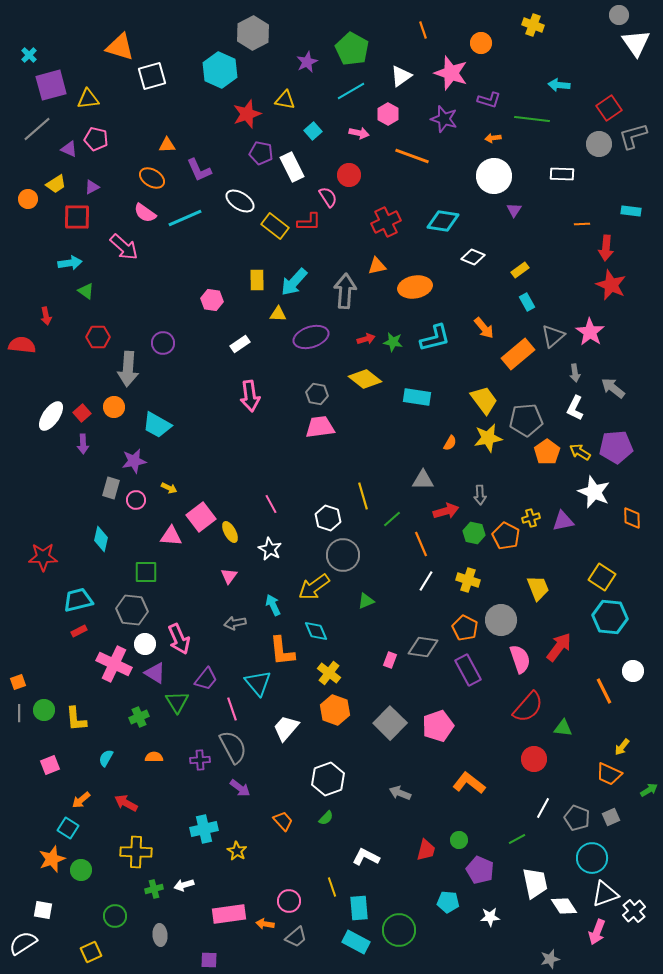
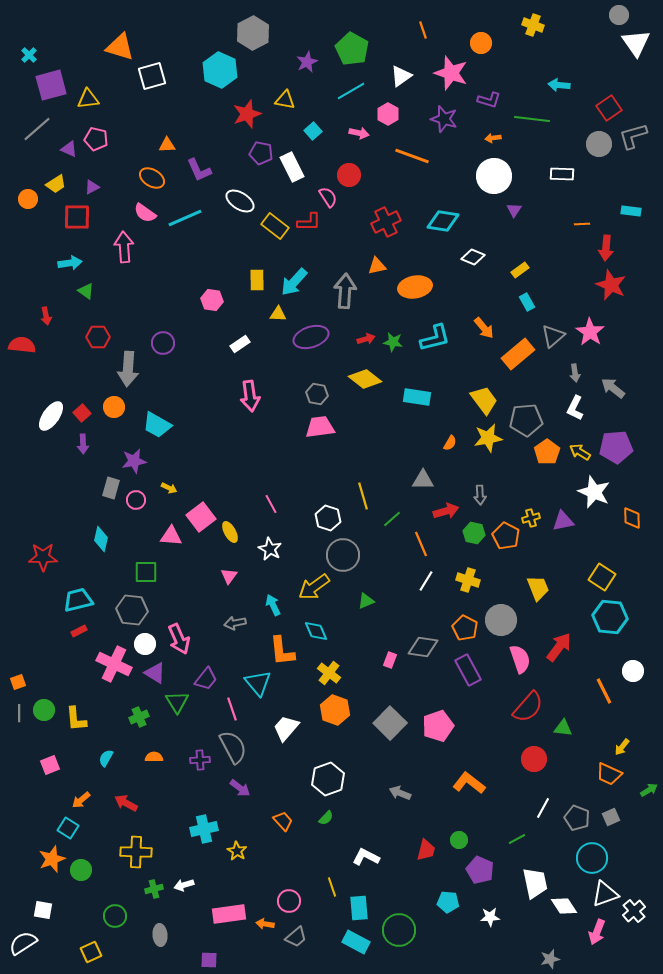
pink arrow at (124, 247): rotated 136 degrees counterclockwise
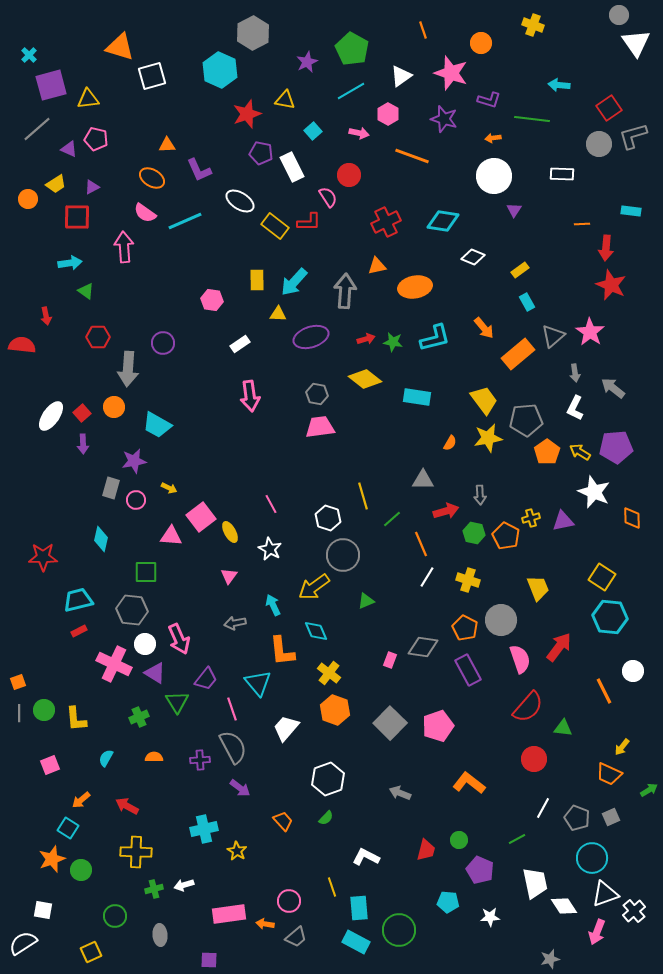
cyan line at (185, 218): moved 3 px down
white line at (426, 581): moved 1 px right, 4 px up
red arrow at (126, 803): moved 1 px right, 3 px down
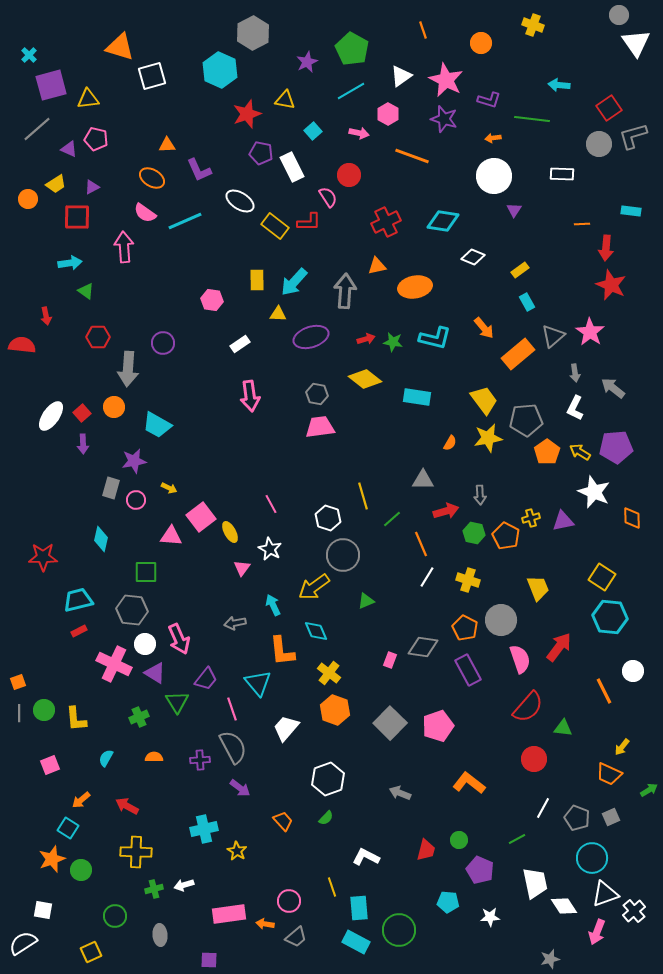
pink star at (451, 73): moved 5 px left, 7 px down; rotated 8 degrees clockwise
cyan L-shape at (435, 338): rotated 28 degrees clockwise
pink triangle at (229, 576): moved 13 px right, 8 px up
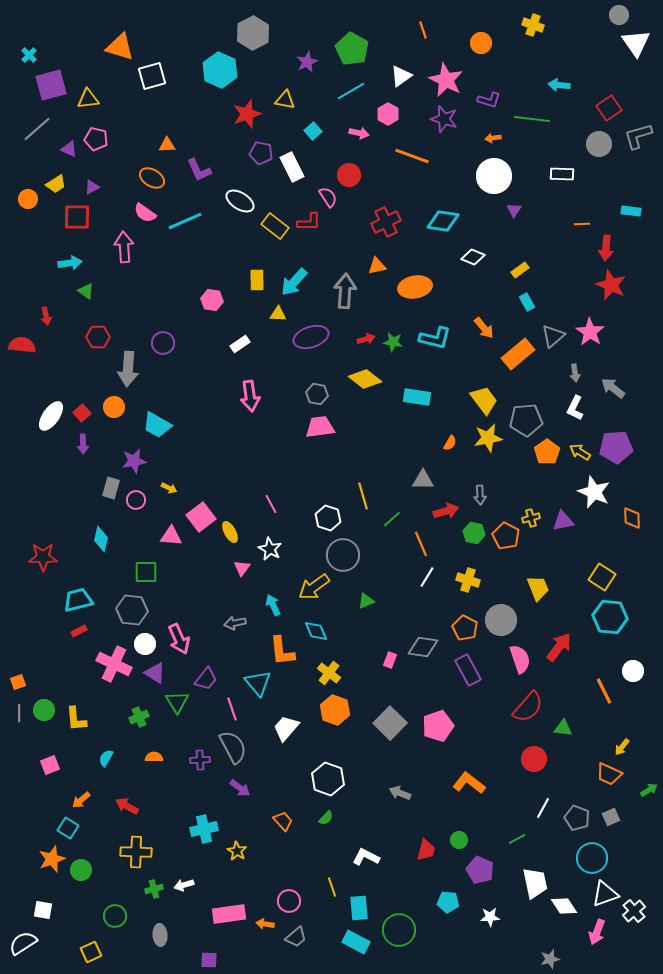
gray L-shape at (633, 136): moved 5 px right
white hexagon at (328, 779): rotated 20 degrees counterclockwise
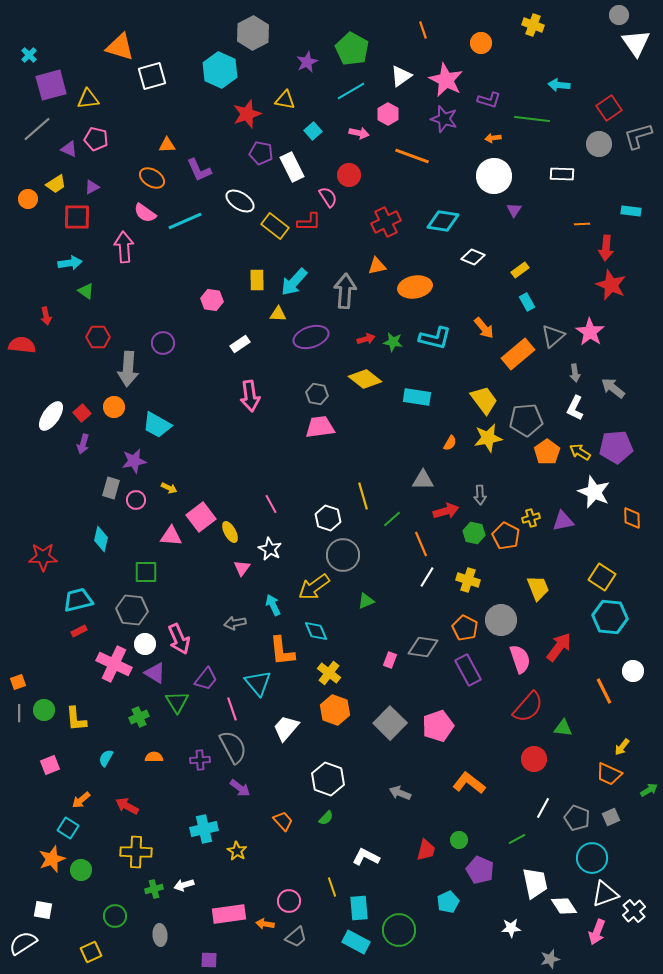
purple arrow at (83, 444): rotated 18 degrees clockwise
cyan pentagon at (448, 902): rotated 30 degrees counterclockwise
white star at (490, 917): moved 21 px right, 11 px down
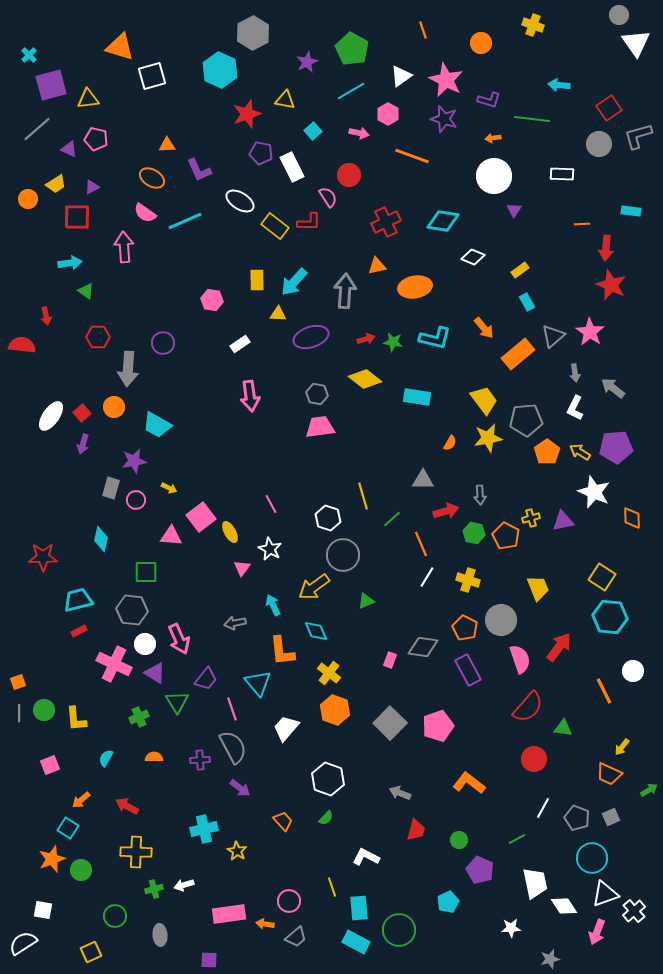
red trapezoid at (426, 850): moved 10 px left, 20 px up
